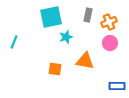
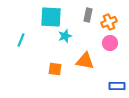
cyan square: rotated 15 degrees clockwise
cyan star: moved 1 px left, 1 px up
cyan line: moved 7 px right, 2 px up
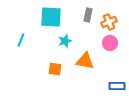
cyan star: moved 5 px down
